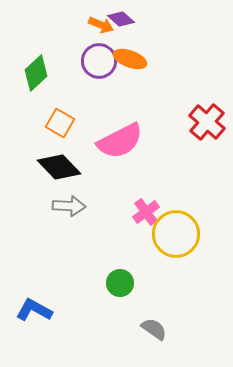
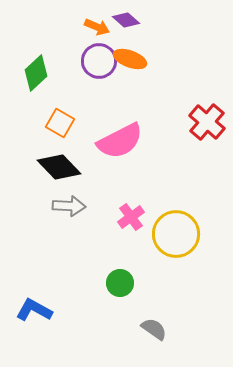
purple diamond: moved 5 px right, 1 px down
orange arrow: moved 4 px left, 2 px down
pink cross: moved 15 px left, 5 px down
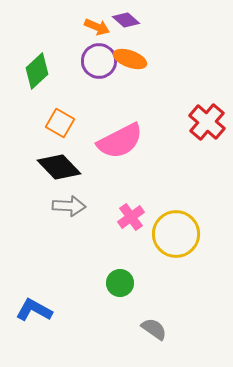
green diamond: moved 1 px right, 2 px up
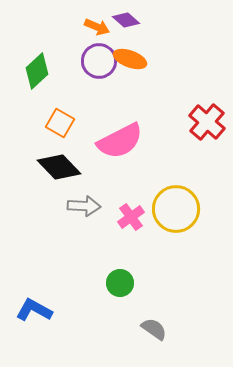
gray arrow: moved 15 px right
yellow circle: moved 25 px up
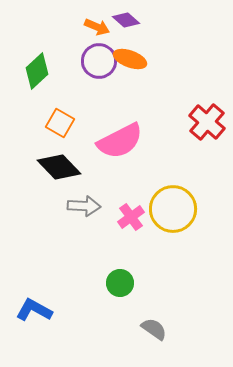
yellow circle: moved 3 px left
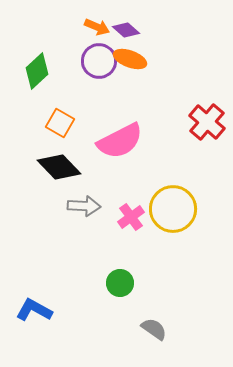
purple diamond: moved 10 px down
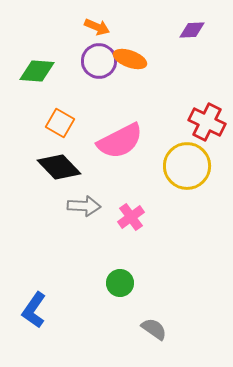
purple diamond: moved 66 px right; rotated 44 degrees counterclockwise
green diamond: rotated 48 degrees clockwise
red cross: rotated 15 degrees counterclockwise
yellow circle: moved 14 px right, 43 px up
blue L-shape: rotated 84 degrees counterclockwise
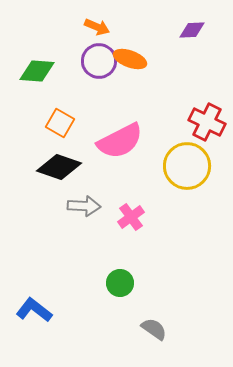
black diamond: rotated 27 degrees counterclockwise
blue L-shape: rotated 93 degrees clockwise
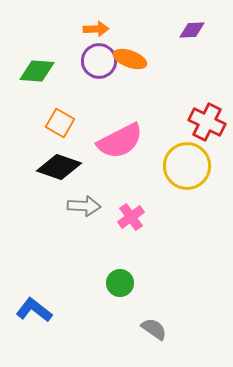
orange arrow: moved 1 px left, 2 px down; rotated 25 degrees counterclockwise
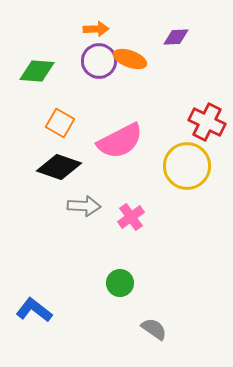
purple diamond: moved 16 px left, 7 px down
